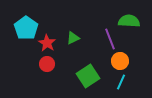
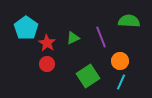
purple line: moved 9 px left, 2 px up
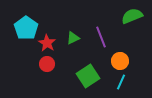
green semicircle: moved 3 px right, 5 px up; rotated 25 degrees counterclockwise
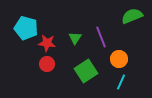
cyan pentagon: rotated 20 degrees counterclockwise
green triangle: moved 2 px right; rotated 32 degrees counterclockwise
red star: rotated 24 degrees counterclockwise
orange circle: moved 1 px left, 2 px up
green square: moved 2 px left, 5 px up
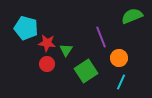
green triangle: moved 9 px left, 12 px down
orange circle: moved 1 px up
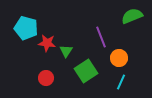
green triangle: moved 1 px down
red circle: moved 1 px left, 14 px down
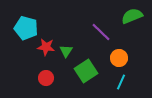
purple line: moved 5 px up; rotated 25 degrees counterclockwise
red star: moved 1 px left, 4 px down
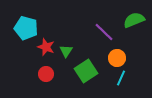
green semicircle: moved 2 px right, 4 px down
purple line: moved 3 px right
red star: rotated 12 degrees clockwise
orange circle: moved 2 px left
red circle: moved 4 px up
cyan line: moved 4 px up
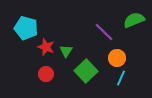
green square: rotated 10 degrees counterclockwise
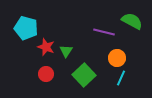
green semicircle: moved 2 px left, 1 px down; rotated 50 degrees clockwise
purple line: rotated 30 degrees counterclockwise
green square: moved 2 px left, 4 px down
